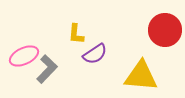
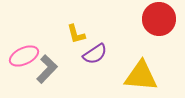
red circle: moved 6 px left, 11 px up
yellow L-shape: rotated 20 degrees counterclockwise
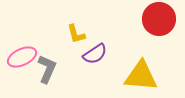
pink ellipse: moved 2 px left, 1 px down
gray L-shape: rotated 20 degrees counterclockwise
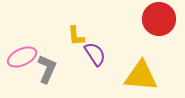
yellow L-shape: moved 2 px down; rotated 10 degrees clockwise
purple semicircle: rotated 90 degrees counterclockwise
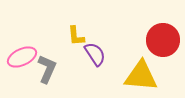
red circle: moved 4 px right, 21 px down
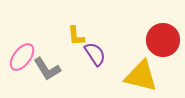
pink ellipse: rotated 28 degrees counterclockwise
gray L-shape: rotated 124 degrees clockwise
yellow triangle: rotated 9 degrees clockwise
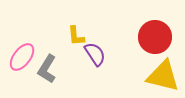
red circle: moved 8 px left, 3 px up
gray L-shape: rotated 64 degrees clockwise
yellow triangle: moved 22 px right
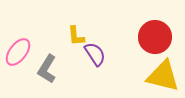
pink ellipse: moved 4 px left, 5 px up
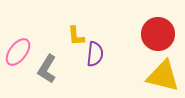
red circle: moved 3 px right, 3 px up
purple semicircle: rotated 40 degrees clockwise
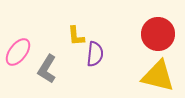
yellow triangle: moved 5 px left
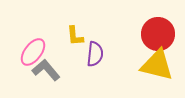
yellow L-shape: moved 1 px left
pink ellipse: moved 15 px right
gray L-shape: moved 1 px left, 1 px down; rotated 108 degrees clockwise
yellow triangle: moved 1 px left, 11 px up
